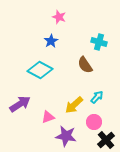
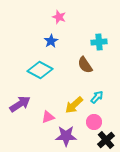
cyan cross: rotated 21 degrees counterclockwise
purple star: rotated 10 degrees counterclockwise
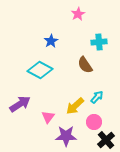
pink star: moved 19 px right, 3 px up; rotated 24 degrees clockwise
yellow arrow: moved 1 px right, 1 px down
pink triangle: rotated 32 degrees counterclockwise
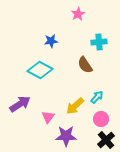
blue star: rotated 24 degrees clockwise
pink circle: moved 7 px right, 3 px up
